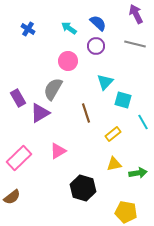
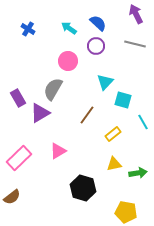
brown line: moved 1 px right, 2 px down; rotated 54 degrees clockwise
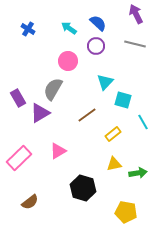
brown line: rotated 18 degrees clockwise
brown semicircle: moved 18 px right, 5 px down
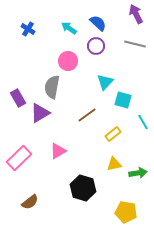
gray semicircle: moved 1 px left, 2 px up; rotated 20 degrees counterclockwise
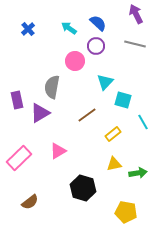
blue cross: rotated 16 degrees clockwise
pink circle: moved 7 px right
purple rectangle: moved 1 px left, 2 px down; rotated 18 degrees clockwise
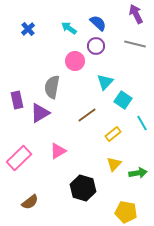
cyan square: rotated 18 degrees clockwise
cyan line: moved 1 px left, 1 px down
yellow triangle: rotated 35 degrees counterclockwise
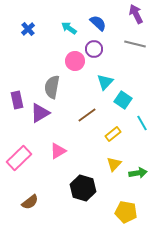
purple circle: moved 2 px left, 3 px down
